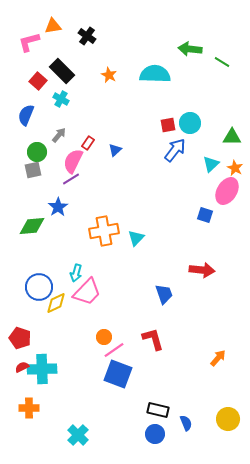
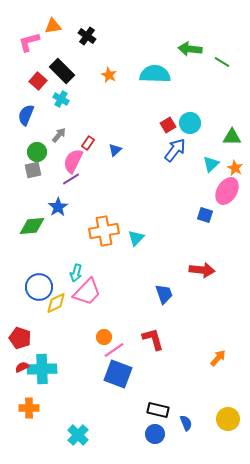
red square at (168, 125): rotated 21 degrees counterclockwise
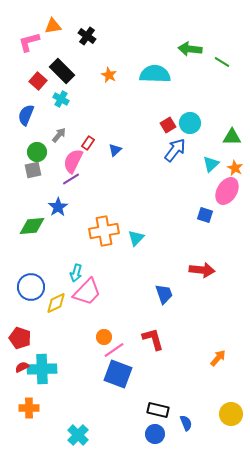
blue circle at (39, 287): moved 8 px left
yellow circle at (228, 419): moved 3 px right, 5 px up
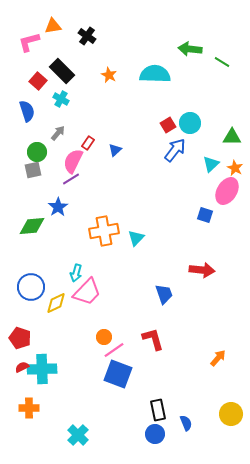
blue semicircle at (26, 115): moved 1 px right, 4 px up; rotated 140 degrees clockwise
gray arrow at (59, 135): moved 1 px left, 2 px up
black rectangle at (158, 410): rotated 65 degrees clockwise
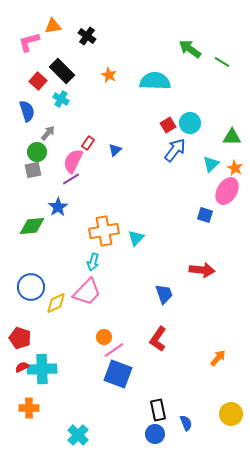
green arrow at (190, 49): rotated 30 degrees clockwise
cyan semicircle at (155, 74): moved 7 px down
gray arrow at (58, 133): moved 10 px left
cyan arrow at (76, 273): moved 17 px right, 11 px up
red L-shape at (153, 339): moved 5 px right; rotated 130 degrees counterclockwise
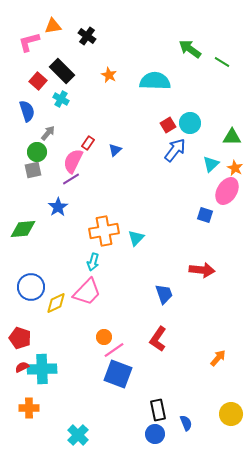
green diamond at (32, 226): moved 9 px left, 3 px down
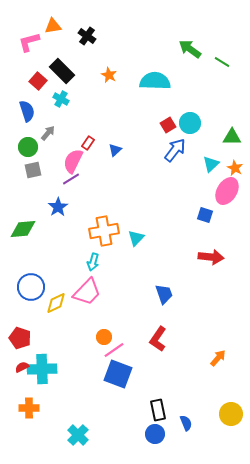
green circle at (37, 152): moved 9 px left, 5 px up
red arrow at (202, 270): moved 9 px right, 13 px up
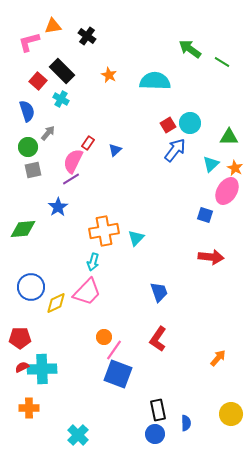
green triangle at (232, 137): moved 3 px left
blue trapezoid at (164, 294): moved 5 px left, 2 px up
red pentagon at (20, 338): rotated 20 degrees counterclockwise
pink line at (114, 350): rotated 20 degrees counterclockwise
blue semicircle at (186, 423): rotated 21 degrees clockwise
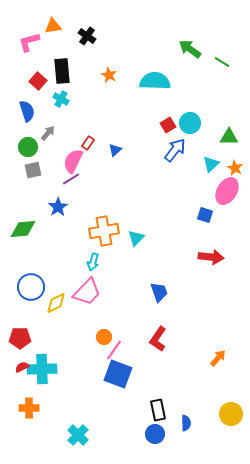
black rectangle at (62, 71): rotated 40 degrees clockwise
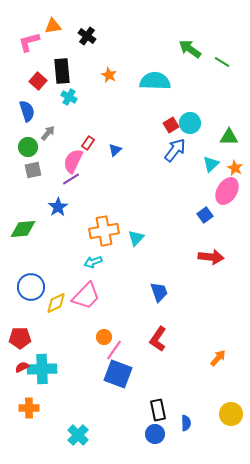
cyan cross at (61, 99): moved 8 px right, 2 px up
red square at (168, 125): moved 3 px right
blue square at (205, 215): rotated 35 degrees clockwise
cyan arrow at (93, 262): rotated 54 degrees clockwise
pink trapezoid at (87, 292): moved 1 px left, 4 px down
